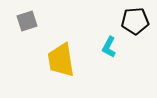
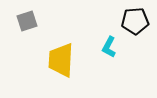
yellow trapezoid: rotated 12 degrees clockwise
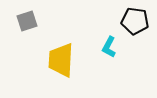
black pentagon: rotated 12 degrees clockwise
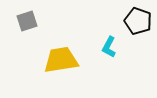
black pentagon: moved 3 px right; rotated 12 degrees clockwise
yellow trapezoid: rotated 78 degrees clockwise
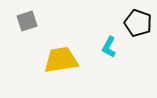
black pentagon: moved 2 px down
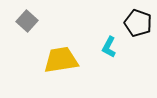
gray square: rotated 30 degrees counterclockwise
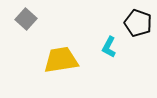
gray square: moved 1 px left, 2 px up
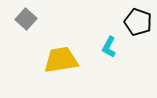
black pentagon: moved 1 px up
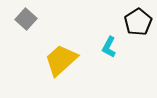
black pentagon: rotated 20 degrees clockwise
yellow trapezoid: rotated 33 degrees counterclockwise
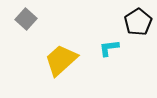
cyan L-shape: moved 1 px down; rotated 55 degrees clockwise
